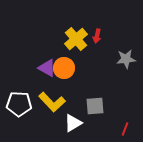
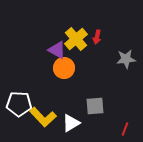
red arrow: moved 1 px down
purple triangle: moved 10 px right, 18 px up
yellow L-shape: moved 9 px left, 15 px down
white triangle: moved 2 px left
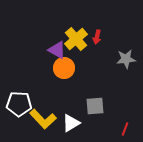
yellow L-shape: moved 2 px down
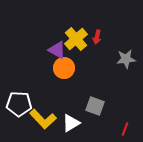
gray square: rotated 24 degrees clockwise
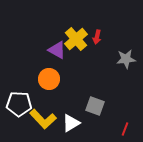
orange circle: moved 15 px left, 11 px down
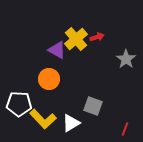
red arrow: rotated 120 degrees counterclockwise
gray star: rotated 30 degrees counterclockwise
gray square: moved 2 px left
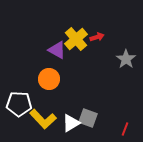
gray square: moved 5 px left, 12 px down
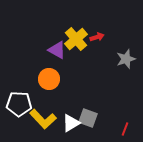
gray star: rotated 18 degrees clockwise
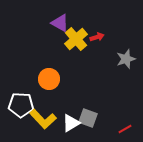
purple triangle: moved 3 px right, 27 px up
white pentagon: moved 2 px right, 1 px down
red line: rotated 40 degrees clockwise
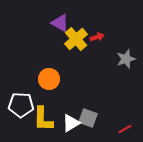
yellow L-shape: rotated 44 degrees clockwise
